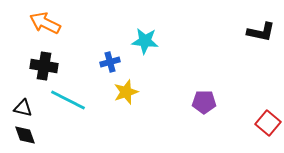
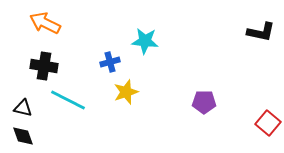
black diamond: moved 2 px left, 1 px down
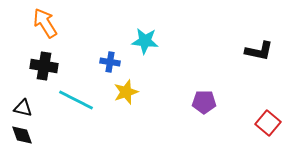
orange arrow: rotated 32 degrees clockwise
black L-shape: moved 2 px left, 19 px down
blue cross: rotated 24 degrees clockwise
cyan line: moved 8 px right
black diamond: moved 1 px left, 1 px up
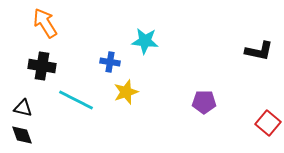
black cross: moved 2 px left
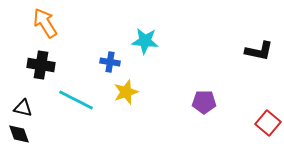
black cross: moved 1 px left, 1 px up
black diamond: moved 3 px left, 1 px up
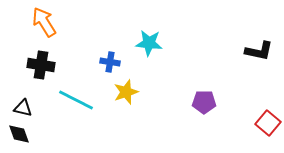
orange arrow: moved 1 px left, 1 px up
cyan star: moved 4 px right, 2 px down
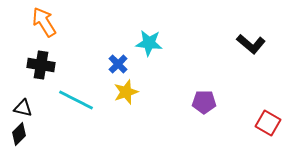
black L-shape: moved 8 px left, 7 px up; rotated 28 degrees clockwise
blue cross: moved 8 px right, 2 px down; rotated 36 degrees clockwise
red square: rotated 10 degrees counterclockwise
black diamond: rotated 65 degrees clockwise
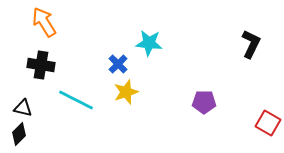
black L-shape: rotated 104 degrees counterclockwise
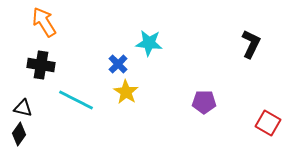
yellow star: rotated 20 degrees counterclockwise
black diamond: rotated 10 degrees counterclockwise
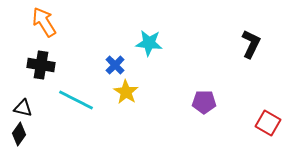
blue cross: moved 3 px left, 1 px down
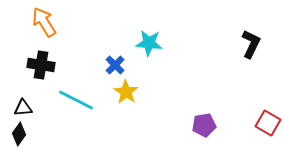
purple pentagon: moved 23 px down; rotated 10 degrees counterclockwise
black triangle: rotated 18 degrees counterclockwise
